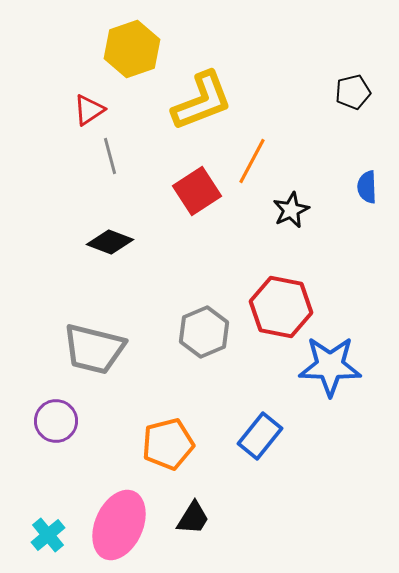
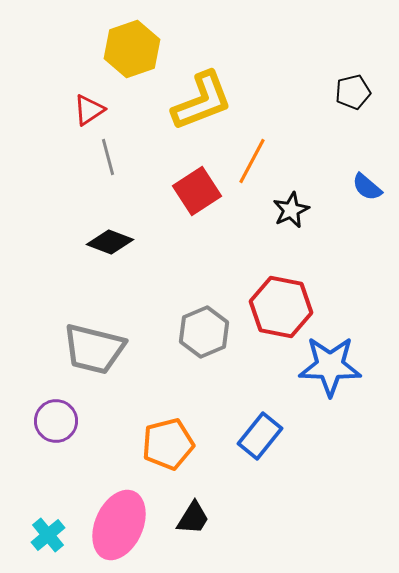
gray line: moved 2 px left, 1 px down
blue semicircle: rotated 48 degrees counterclockwise
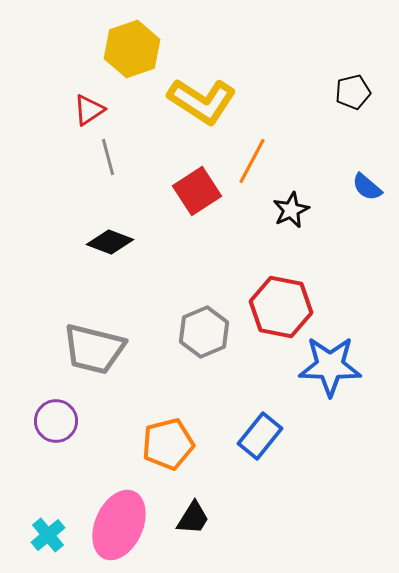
yellow L-shape: rotated 54 degrees clockwise
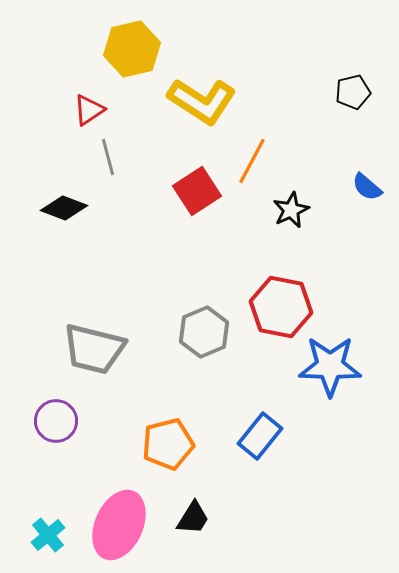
yellow hexagon: rotated 6 degrees clockwise
black diamond: moved 46 px left, 34 px up
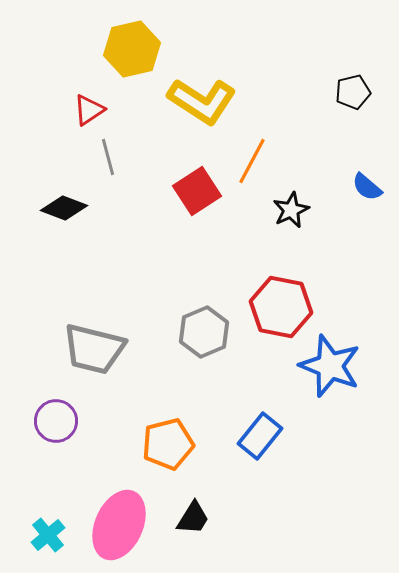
blue star: rotated 20 degrees clockwise
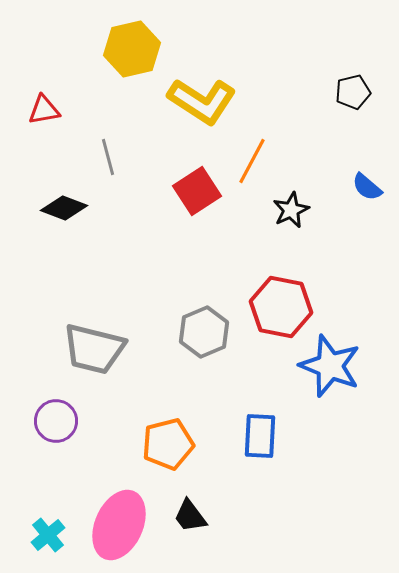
red triangle: moved 45 px left; rotated 24 degrees clockwise
blue rectangle: rotated 36 degrees counterclockwise
black trapezoid: moved 3 px left, 2 px up; rotated 111 degrees clockwise
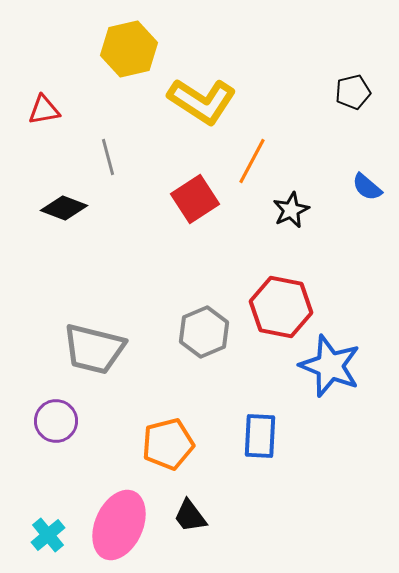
yellow hexagon: moved 3 px left
red square: moved 2 px left, 8 px down
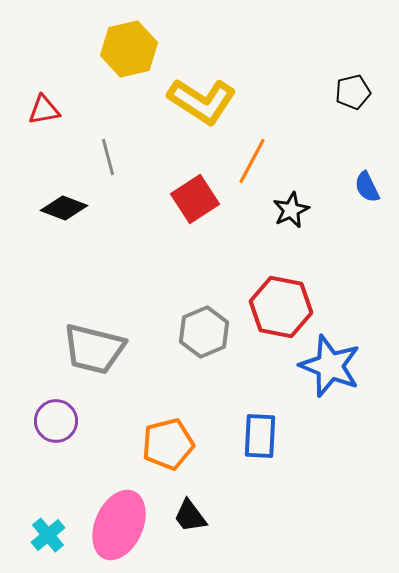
blue semicircle: rotated 24 degrees clockwise
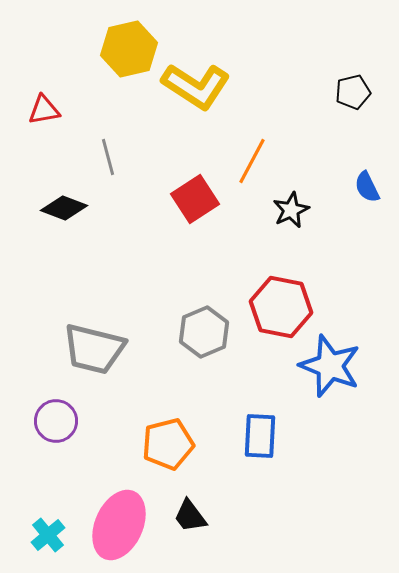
yellow L-shape: moved 6 px left, 15 px up
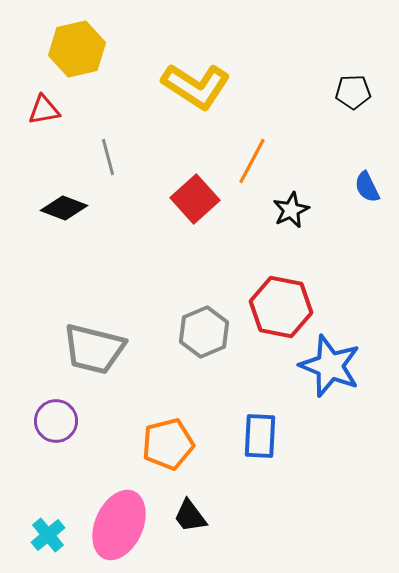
yellow hexagon: moved 52 px left
black pentagon: rotated 12 degrees clockwise
red square: rotated 9 degrees counterclockwise
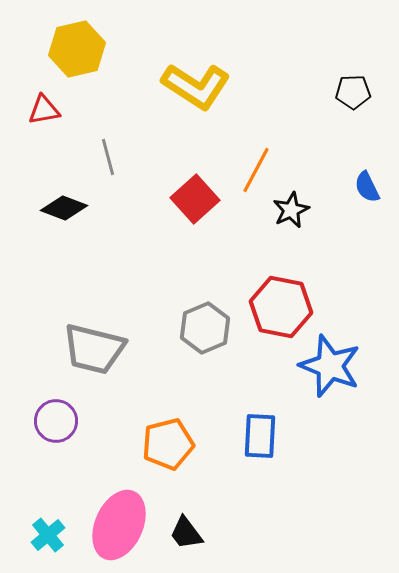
orange line: moved 4 px right, 9 px down
gray hexagon: moved 1 px right, 4 px up
black trapezoid: moved 4 px left, 17 px down
